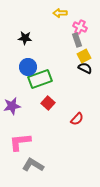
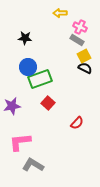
gray rectangle: rotated 40 degrees counterclockwise
red semicircle: moved 4 px down
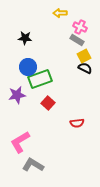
purple star: moved 5 px right, 11 px up
red semicircle: rotated 40 degrees clockwise
pink L-shape: rotated 25 degrees counterclockwise
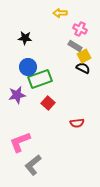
pink cross: moved 2 px down
gray rectangle: moved 2 px left, 6 px down
black semicircle: moved 2 px left
pink L-shape: rotated 10 degrees clockwise
gray L-shape: rotated 70 degrees counterclockwise
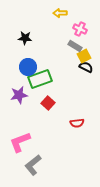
black semicircle: moved 3 px right, 1 px up
purple star: moved 2 px right
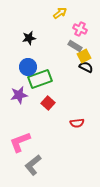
yellow arrow: rotated 144 degrees clockwise
black star: moved 4 px right; rotated 16 degrees counterclockwise
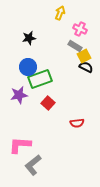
yellow arrow: rotated 32 degrees counterclockwise
pink L-shape: moved 3 px down; rotated 25 degrees clockwise
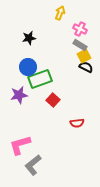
gray rectangle: moved 5 px right, 1 px up
red square: moved 5 px right, 3 px up
pink L-shape: rotated 20 degrees counterclockwise
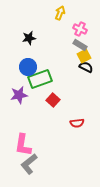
pink L-shape: moved 3 px right; rotated 65 degrees counterclockwise
gray L-shape: moved 4 px left, 1 px up
